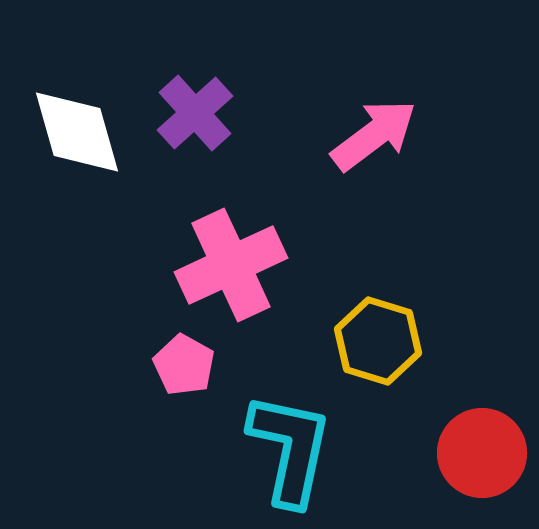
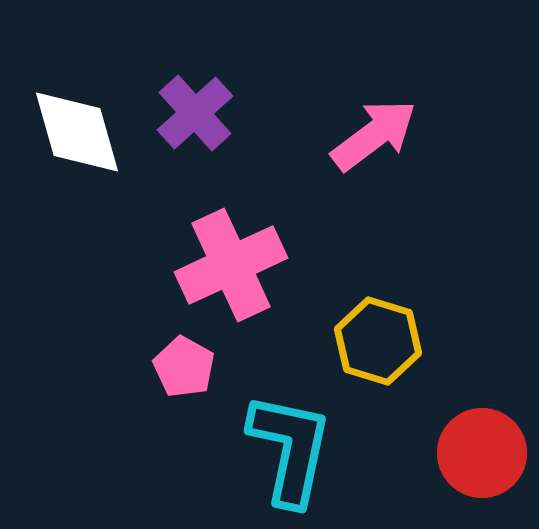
pink pentagon: moved 2 px down
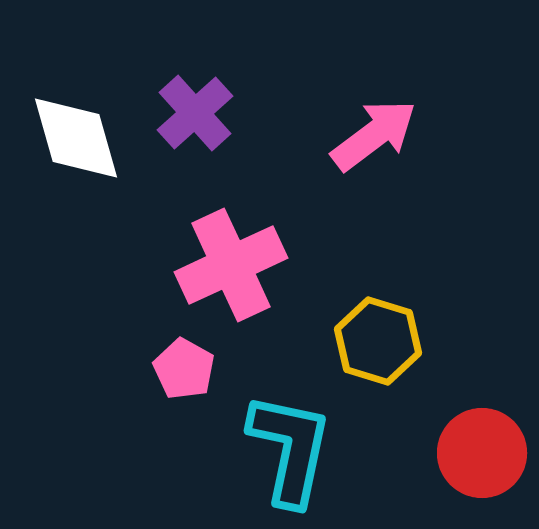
white diamond: moved 1 px left, 6 px down
pink pentagon: moved 2 px down
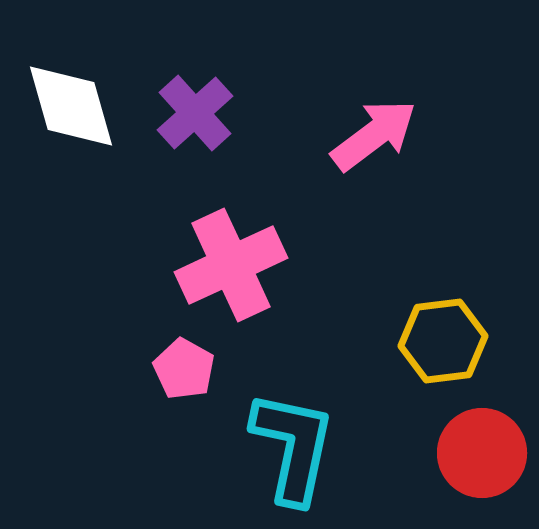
white diamond: moved 5 px left, 32 px up
yellow hexagon: moved 65 px right; rotated 24 degrees counterclockwise
cyan L-shape: moved 3 px right, 2 px up
